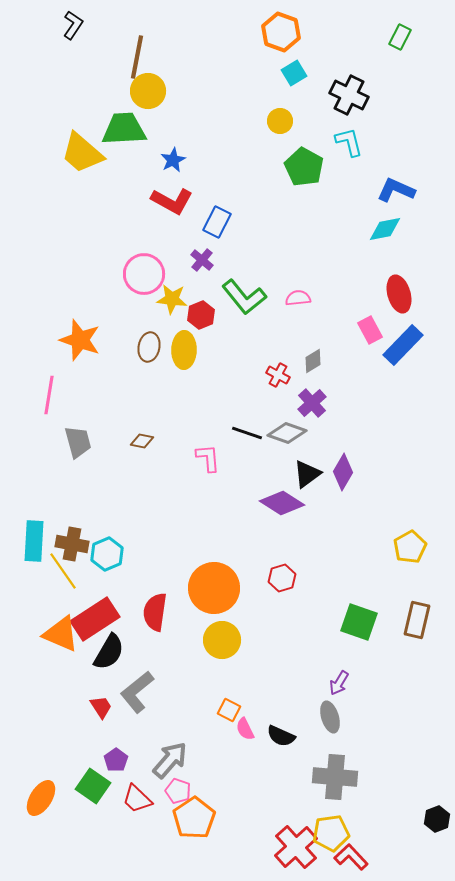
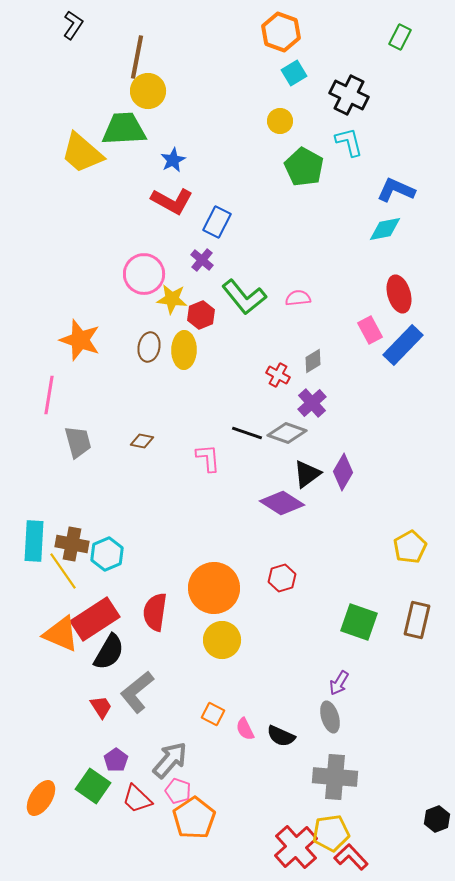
orange square at (229, 710): moved 16 px left, 4 px down
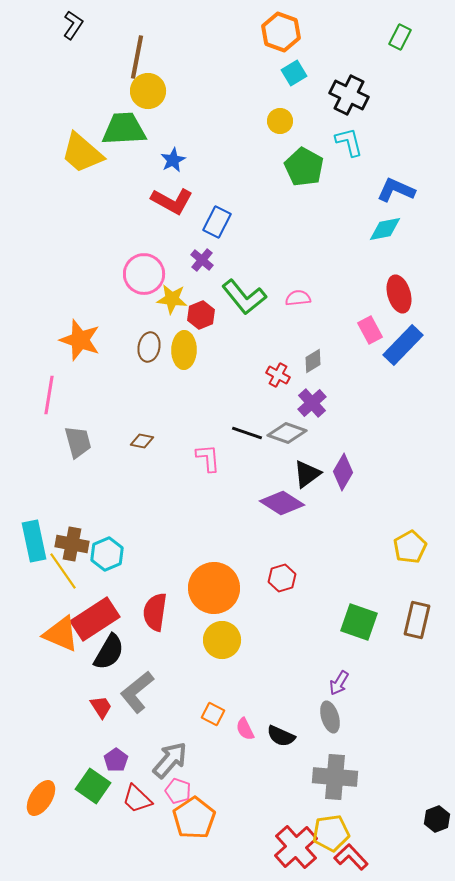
cyan rectangle at (34, 541): rotated 15 degrees counterclockwise
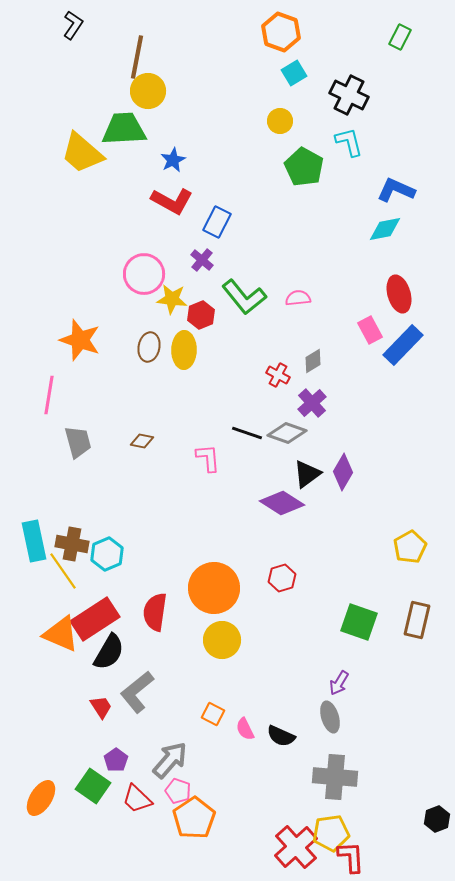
red L-shape at (351, 857): rotated 40 degrees clockwise
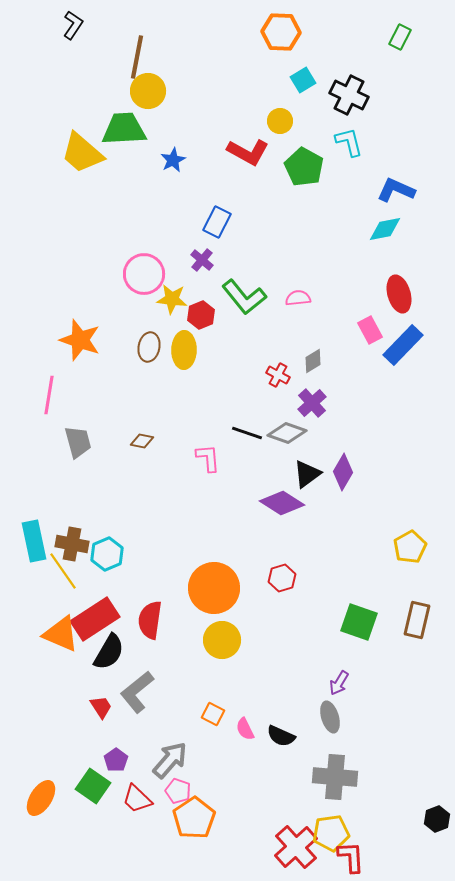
orange hexagon at (281, 32): rotated 18 degrees counterclockwise
cyan square at (294, 73): moved 9 px right, 7 px down
red L-shape at (172, 201): moved 76 px right, 49 px up
red semicircle at (155, 612): moved 5 px left, 8 px down
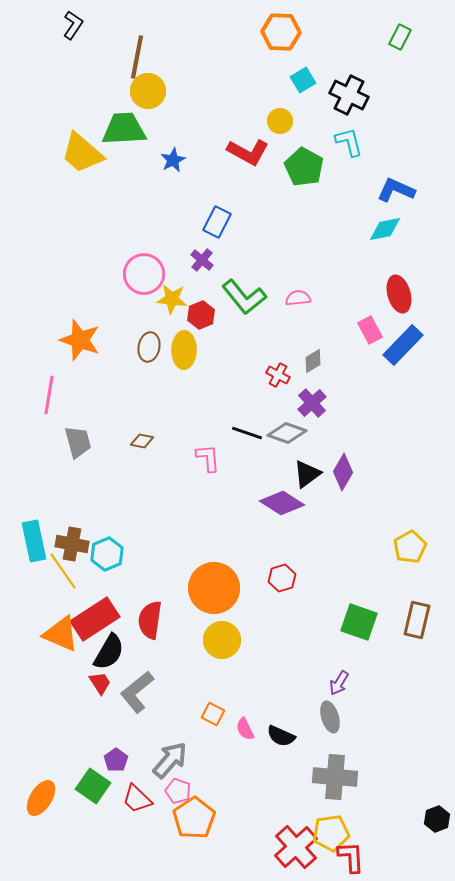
red trapezoid at (101, 707): moved 1 px left, 24 px up
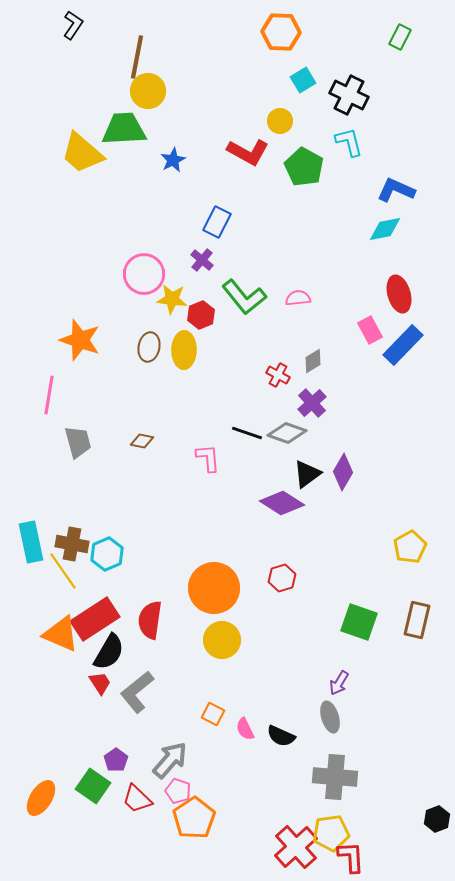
cyan rectangle at (34, 541): moved 3 px left, 1 px down
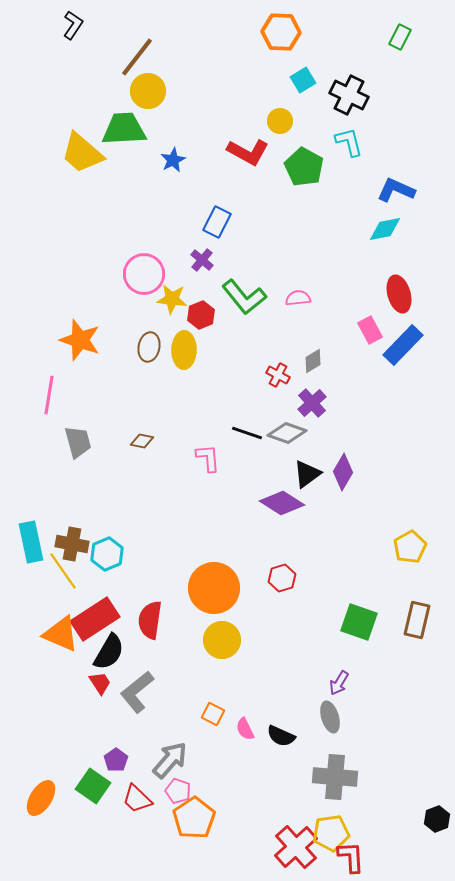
brown line at (137, 57): rotated 27 degrees clockwise
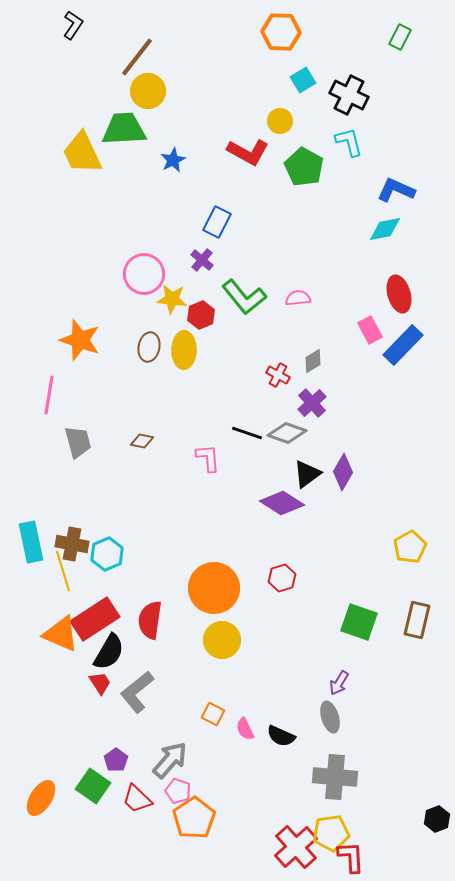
yellow trapezoid at (82, 153): rotated 24 degrees clockwise
yellow line at (63, 571): rotated 18 degrees clockwise
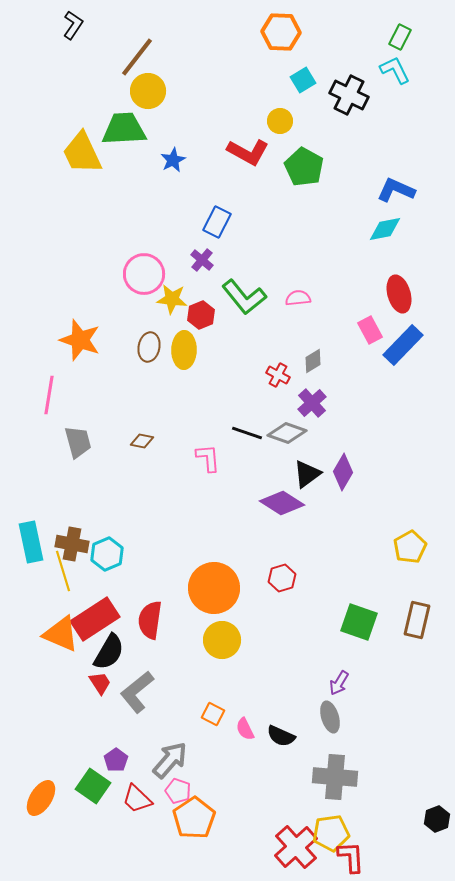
cyan L-shape at (349, 142): moved 46 px right, 72 px up; rotated 12 degrees counterclockwise
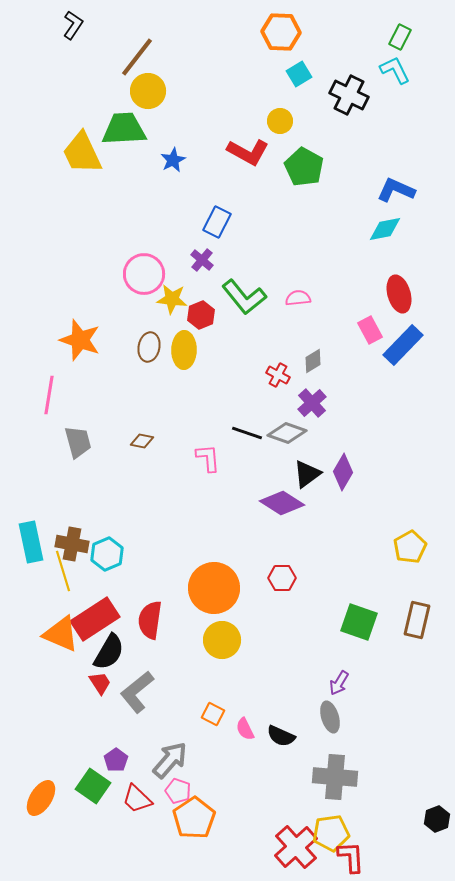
cyan square at (303, 80): moved 4 px left, 6 px up
red hexagon at (282, 578): rotated 16 degrees clockwise
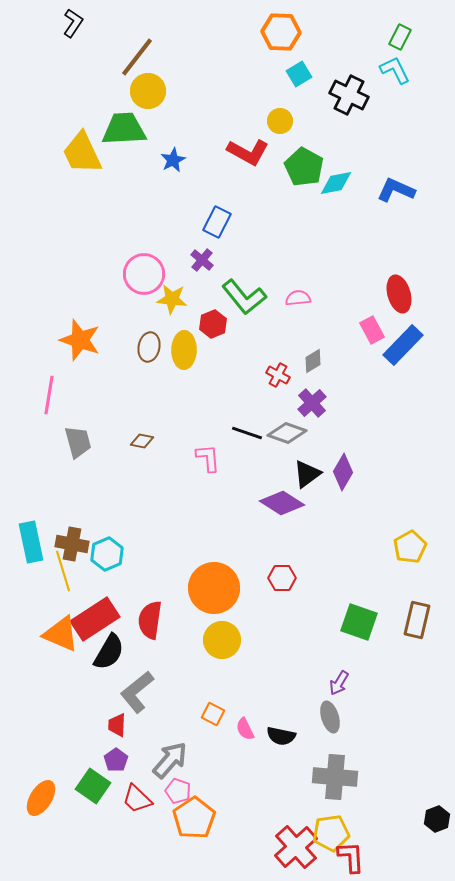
black L-shape at (73, 25): moved 2 px up
cyan diamond at (385, 229): moved 49 px left, 46 px up
red hexagon at (201, 315): moved 12 px right, 9 px down
pink rectangle at (370, 330): moved 2 px right
red trapezoid at (100, 683): moved 17 px right, 42 px down; rotated 145 degrees counterclockwise
black semicircle at (281, 736): rotated 12 degrees counterclockwise
